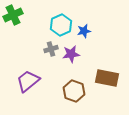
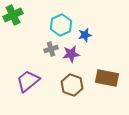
blue star: moved 1 px right, 4 px down
brown hexagon: moved 2 px left, 6 px up
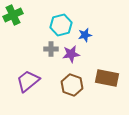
cyan hexagon: rotated 10 degrees clockwise
gray cross: rotated 16 degrees clockwise
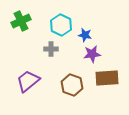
green cross: moved 8 px right, 6 px down
cyan hexagon: rotated 20 degrees counterclockwise
blue star: rotated 24 degrees clockwise
purple star: moved 21 px right
brown rectangle: rotated 15 degrees counterclockwise
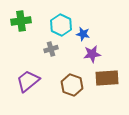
green cross: rotated 18 degrees clockwise
blue star: moved 2 px left, 1 px up
gray cross: rotated 16 degrees counterclockwise
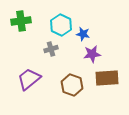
purple trapezoid: moved 1 px right, 2 px up
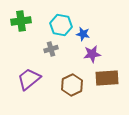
cyan hexagon: rotated 15 degrees counterclockwise
brown hexagon: rotated 15 degrees clockwise
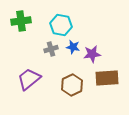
blue star: moved 10 px left, 13 px down
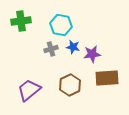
purple trapezoid: moved 11 px down
brown hexagon: moved 2 px left
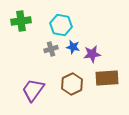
brown hexagon: moved 2 px right, 1 px up
purple trapezoid: moved 4 px right; rotated 15 degrees counterclockwise
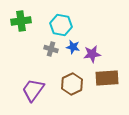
gray cross: rotated 32 degrees clockwise
